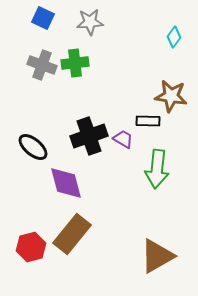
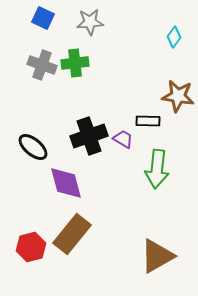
brown star: moved 7 px right
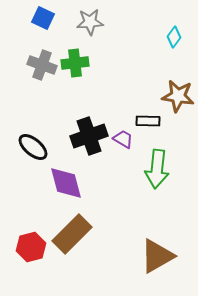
brown rectangle: rotated 6 degrees clockwise
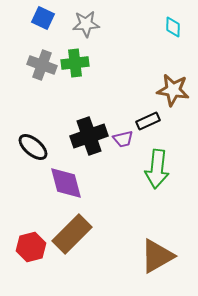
gray star: moved 4 px left, 2 px down
cyan diamond: moved 1 px left, 10 px up; rotated 35 degrees counterclockwise
brown star: moved 5 px left, 6 px up
black rectangle: rotated 25 degrees counterclockwise
purple trapezoid: rotated 135 degrees clockwise
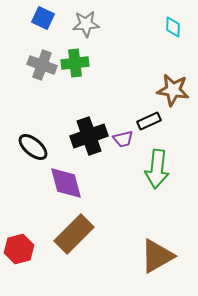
black rectangle: moved 1 px right
brown rectangle: moved 2 px right
red hexagon: moved 12 px left, 2 px down
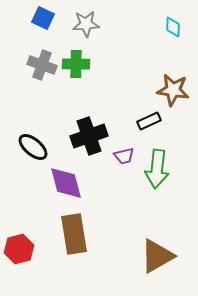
green cross: moved 1 px right, 1 px down; rotated 8 degrees clockwise
purple trapezoid: moved 1 px right, 17 px down
brown rectangle: rotated 54 degrees counterclockwise
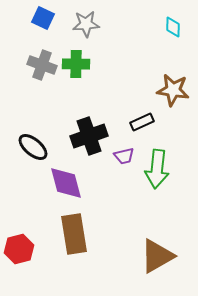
black rectangle: moved 7 px left, 1 px down
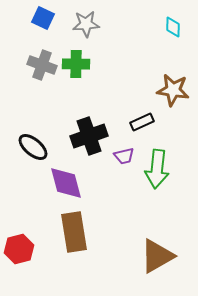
brown rectangle: moved 2 px up
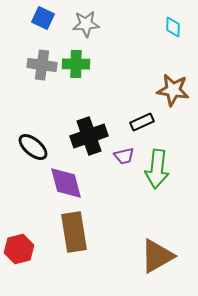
gray cross: rotated 12 degrees counterclockwise
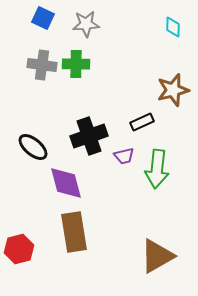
brown star: rotated 24 degrees counterclockwise
